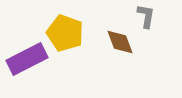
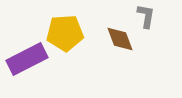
yellow pentagon: rotated 24 degrees counterclockwise
brown diamond: moved 3 px up
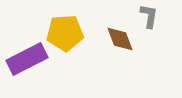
gray L-shape: moved 3 px right
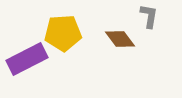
yellow pentagon: moved 2 px left
brown diamond: rotated 16 degrees counterclockwise
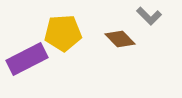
gray L-shape: rotated 125 degrees clockwise
brown diamond: rotated 8 degrees counterclockwise
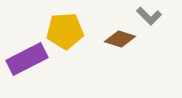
yellow pentagon: moved 2 px right, 2 px up
brown diamond: rotated 28 degrees counterclockwise
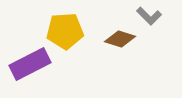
purple rectangle: moved 3 px right, 5 px down
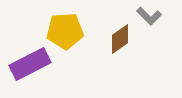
brown diamond: rotated 52 degrees counterclockwise
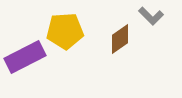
gray L-shape: moved 2 px right
purple rectangle: moved 5 px left, 7 px up
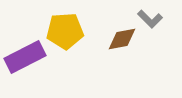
gray L-shape: moved 1 px left, 3 px down
brown diamond: moved 2 px right; rotated 24 degrees clockwise
